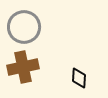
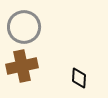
brown cross: moved 1 px left, 1 px up
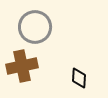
gray circle: moved 11 px right
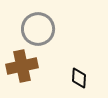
gray circle: moved 3 px right, 2 px down
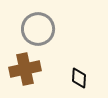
brown cross: moved 3 px right, 3 px down
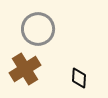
brown cross: rotated 20 degrees counterclockwise
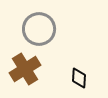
gray circle: moved 1 px right
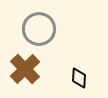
brown cross: rotated 12 degrees counterclockwise
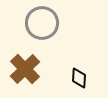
gray circle: moved 3 px right, 6 px up
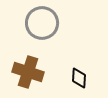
brown cross: moved 3 px right, 3 px down; rotated 28 degrees counterclockwise
